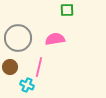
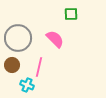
green square: moved 4 px right, 4 px down
pink semicircle: rotated 54 degrees clockwise
brown circle: moved 2 px right, 2 px up
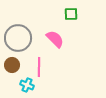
pink line: rotated 12 degrees counterclockwise
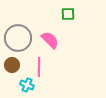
green square: moved 3 px left
pink semicircle: moved 5 px left, 1 px down
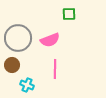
green square: moved 1 px right
pink semicircle: rotated 114 degrees clockwise
pink line: moved 16 px right, 2 px down
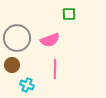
gray circle: moved 1 px left
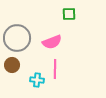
pink semicircle: moved 2 px right, 2 px down
cyan cross: moved 10 px right, 5 px up; rotated 16 degrees counterclockwise
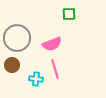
pink semicircle: moved 2 px down
pink line: rotated 18 degrees counterclockwise
cyan cross: moved 1 px left, 1 px up
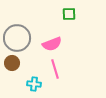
brown circle: moved 2 px up
cyan cross: moved 2 px left, 5 px down
